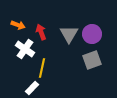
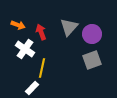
gray triangle: moved 7 px up; rotated 12 degrees clockwise
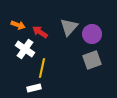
red arrow: moved 1 px left; rotated 35 degrees counterclockwise
white rectangle: moved 2 px right; rotated 32 degrees clockwise
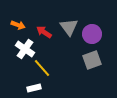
gray triangle: rotated 18 degrees counterclockwise
red arrow: moved 4 px right
yellow line: rotated 54 degrees counterclockwise
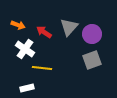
gray triangle: rotated 18 degrees clockwise
yellow line: rotated 42 degrees counterclockwise
white rectangle: moved 7 px left
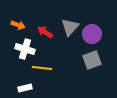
gray triangle: moved 1 px right
red arrow: moved 1 px right
white cross: rotated 18 degrees counterclockwise
white rectangle: moved 2 px left
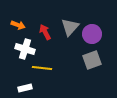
red arrow: rotated 28 degrees clockwise
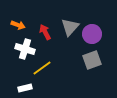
yellow line: rotated 42 degrees counterclockwise
